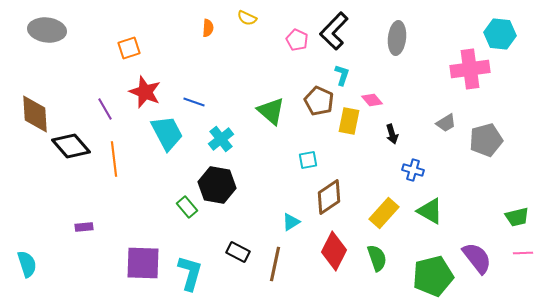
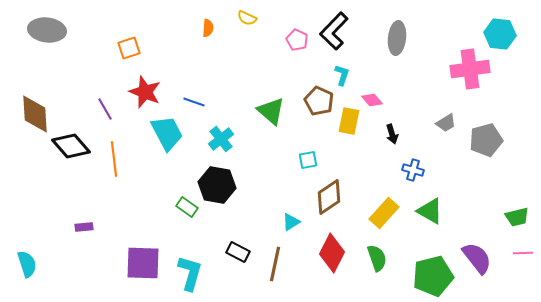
green rectangle at (187, 207): rotated 15 degrees counterclockwise
red diamond at (334, 251): moved 2 px left, 2 px down
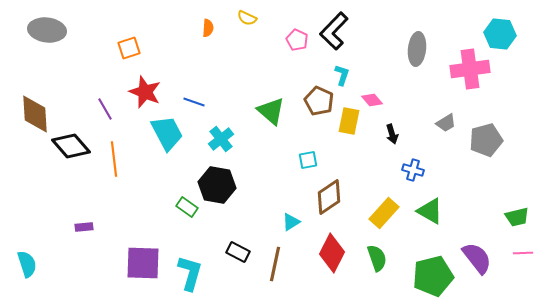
gray ellipse at (397, 38): moved 20 px right, 11 px down
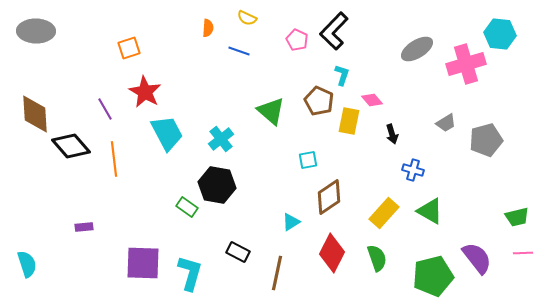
gray ellipse at (47, 30): moved 11 px left, 1 px down; rotated 6 degrees counterclockwise
gray ellipse at (417, 49): rotated 52 degrees clockwise
pink cross at (470, 69): moved 4 px left, 5 px up; rotated 9 degrees counterclockwise
red star at (145, 92): rotated 8 degrees clockwise
blue line at (194, 102): moved 45 px right, 51 px up
brown line at (275, 264): moved 2 px right, 9 px down
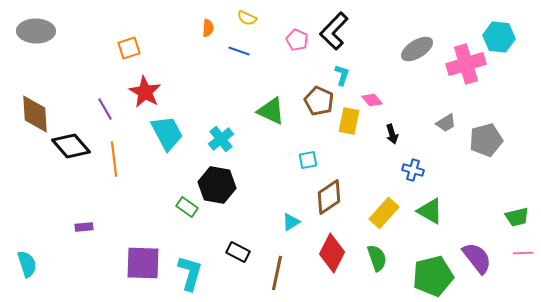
cyan hexagon at (500, 34): moved 1 px left, 3 px down
green triangle at (271, 111): rotated 16 degrees counterclockwise
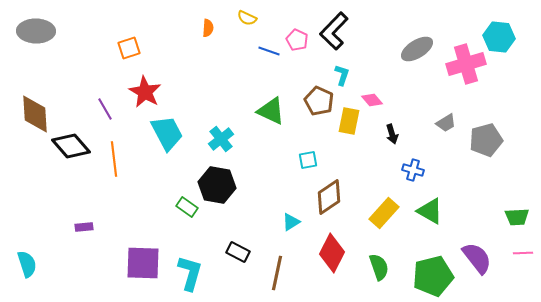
blue line at (239, 51): moved 30 px right
green trapezoid at (517, 217): rotated 10 degrees clockwise
green semicircle at (377, 258): moved 2 px right, 9 px down
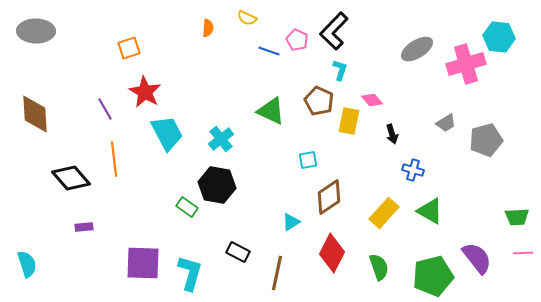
cyan L-shape at (342, 75): moved 2 px left, 5 px up
black diamond at (71, 146): moved 32 px down
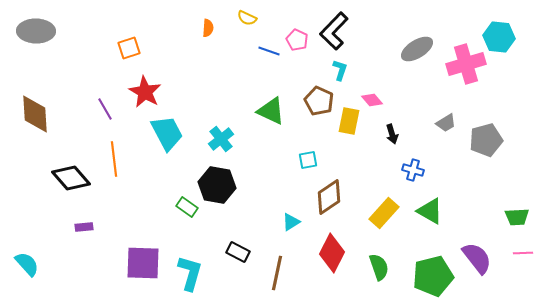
cyan semicircle at (27, 264): rotated 24 degrees counterclockwise
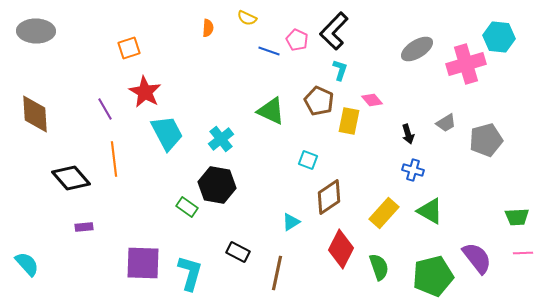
black arrow at (392, 134): moved 16 px right
cyan square at (308, 160): rotated 30 degrees clockwise
red diamond at (332, 253): moved 9 px right, 4 px up
